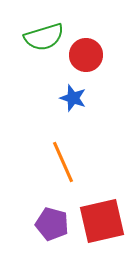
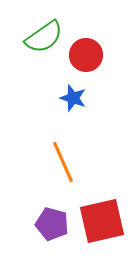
green semicircle: rotated 18 degrees counterclockwise
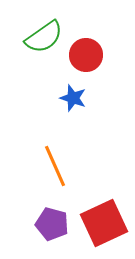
orange line: moved 8 px left, 4 px down
red square: moved 2 px right, 2 px down; rotated 12 degrees counterclockwise
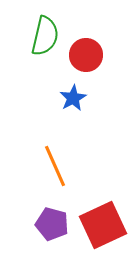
green semicircle: moved 1 px right, 1 px up; rotated 42 degrees counterclockwise
blue star: rotated 24 degrees clockwise
red square: moved 1 px left, 2 px down
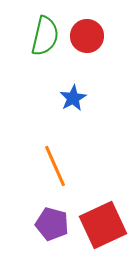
red circle: moved 1 px right, 19 px up
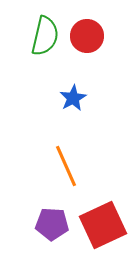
orange line: moved 11 px right
purple pentagon: rotated 12 degrees counterclockwise
